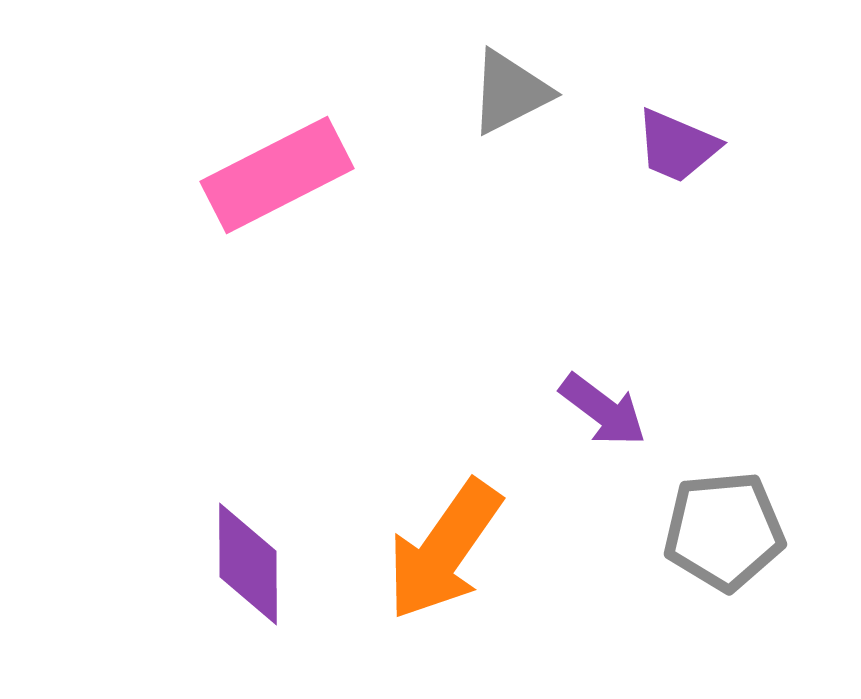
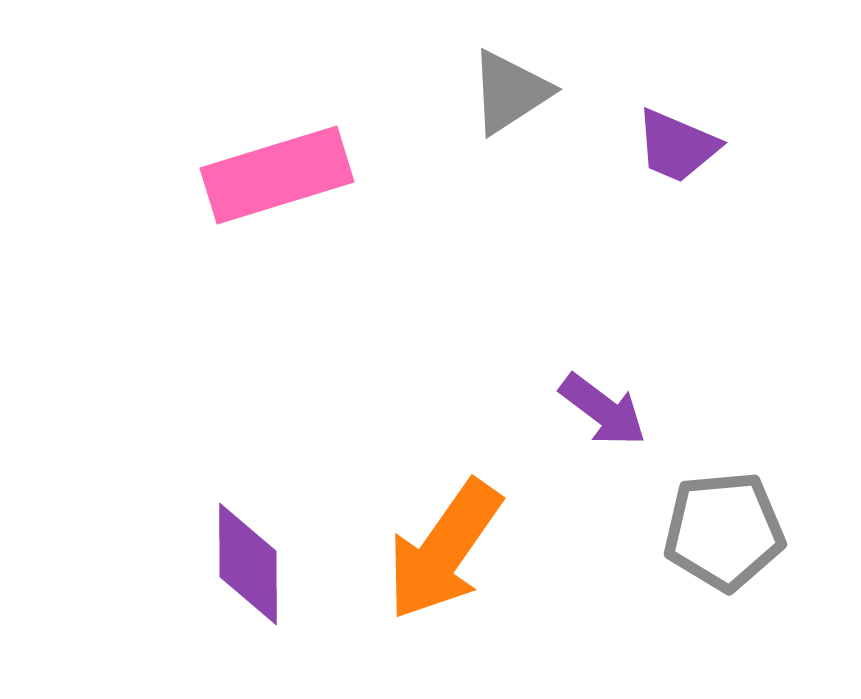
gray triangle: rotated 6 degrees counterclockwise
pink rectangle: rotated 10 degrees clockwise
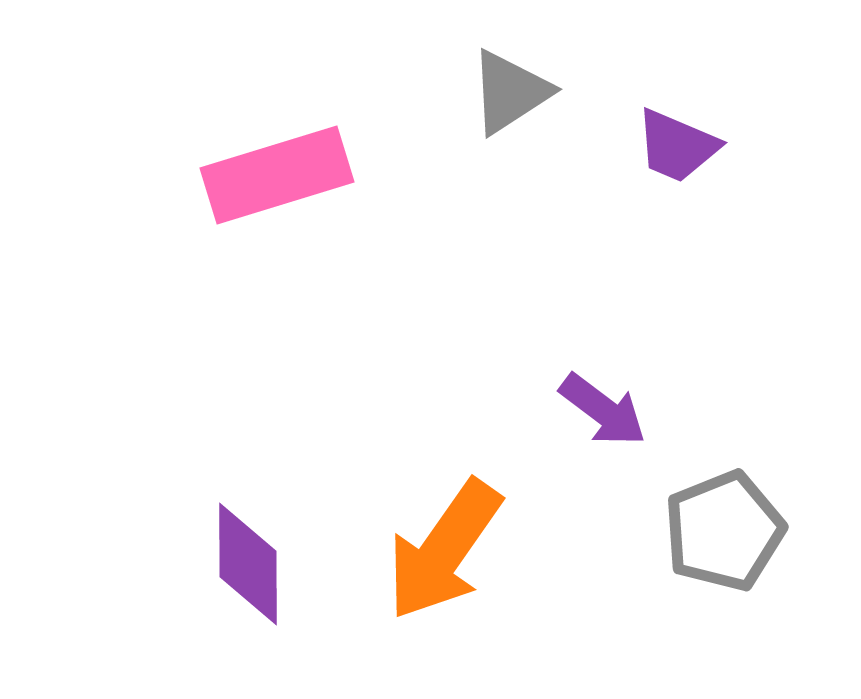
gray pentagon: rotated 17 degrees counterclockwise
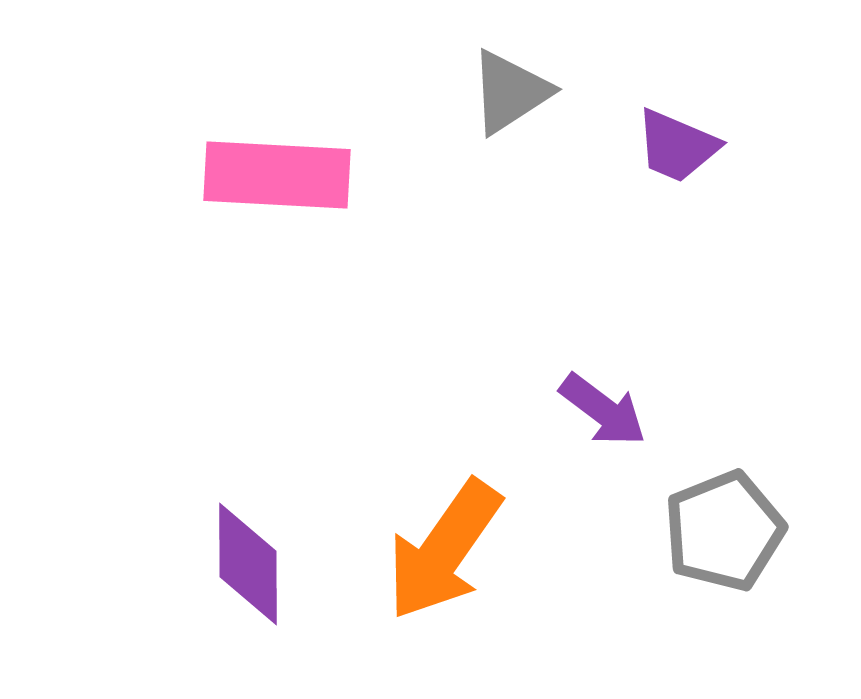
pink rectangle: rotated 20 degrees clockwise
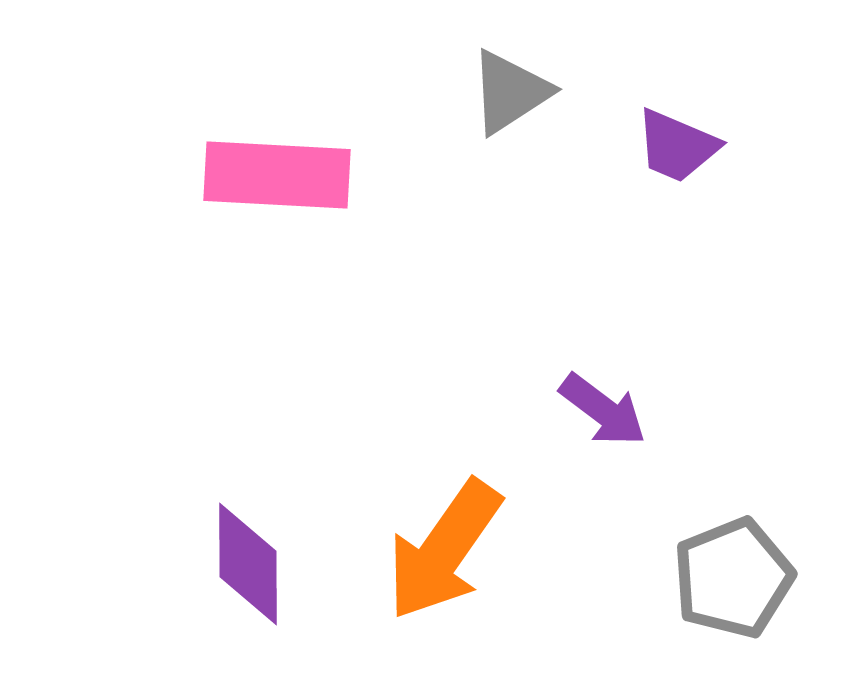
gray pentagon: moved 9 px right, 47 px down
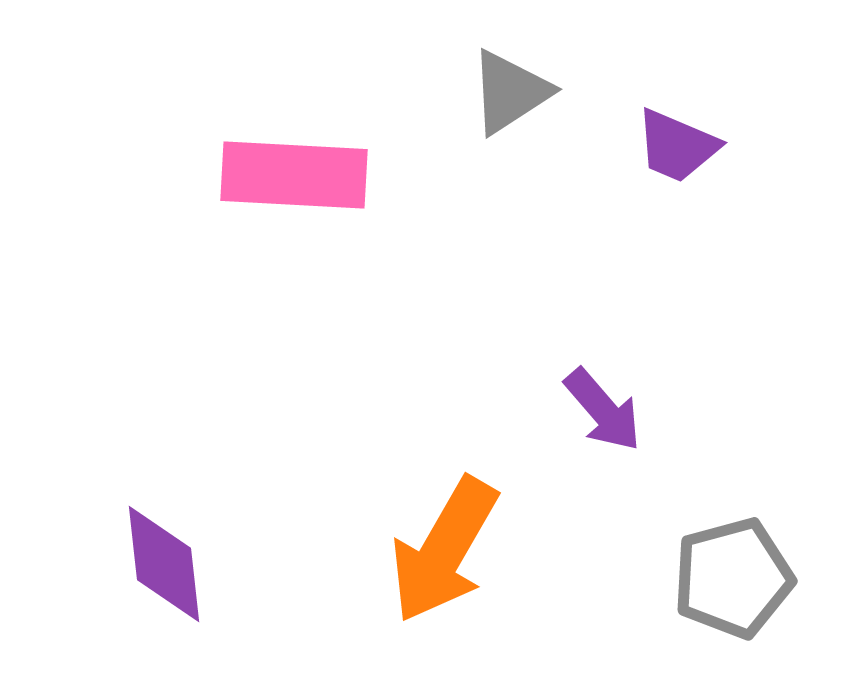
pink rectangle: moved 17 px right
purple arrow: rotated 12 degrees clockwise
orange arrow: rotated 5 degrees counterclockwise
purple diamond: moved 84 px left; rotated 6 degrees counterclockwise
gray pentagon: rotated 7 degrees clockwise
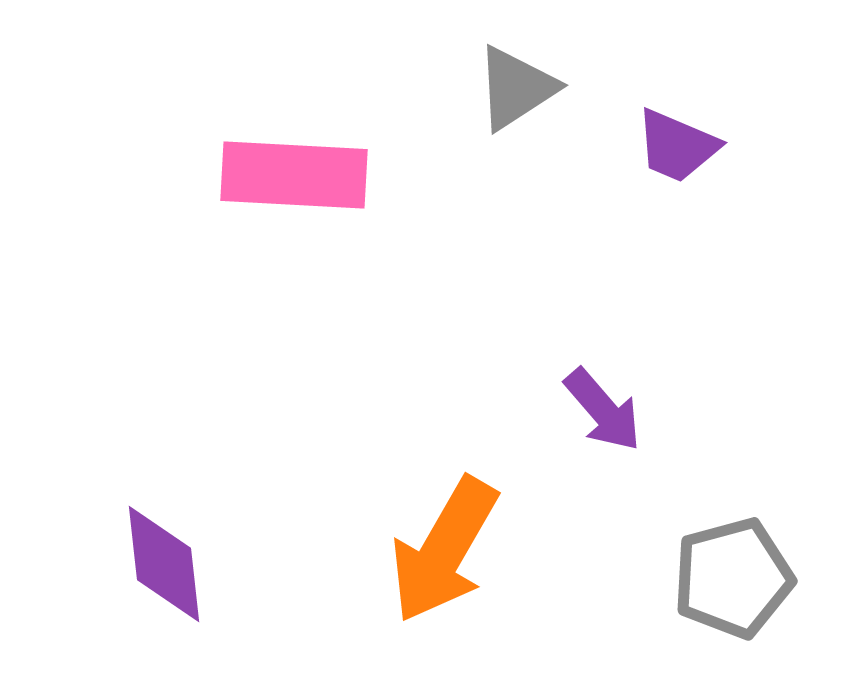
gray triangle: moved 6 px right, 4 px up
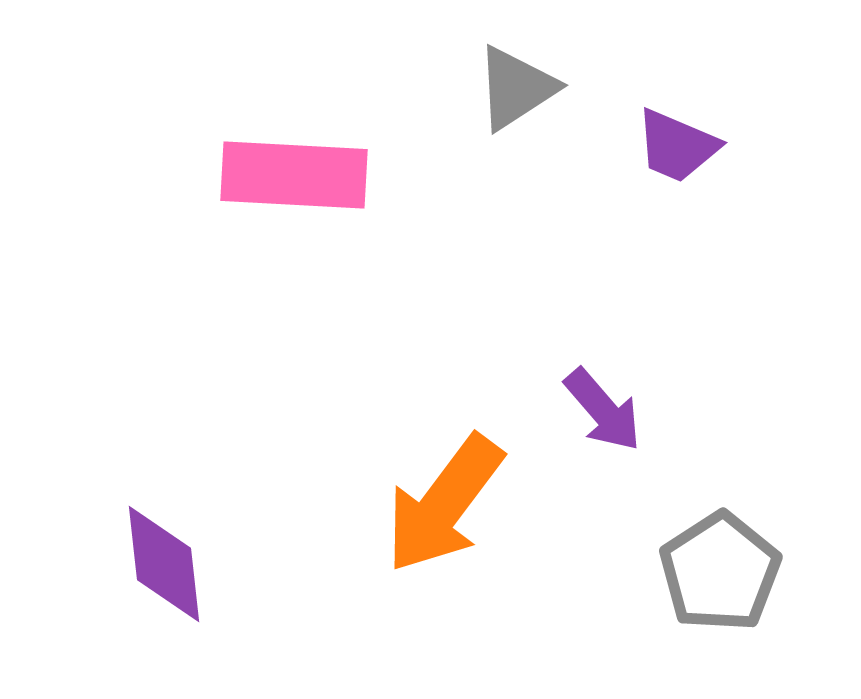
orange arrow: moved 46 px up; rotated 7 degrees clockwise
gray pentagon: moved 13 px left, 6 px up; rotated 18 degrees counterclockwise
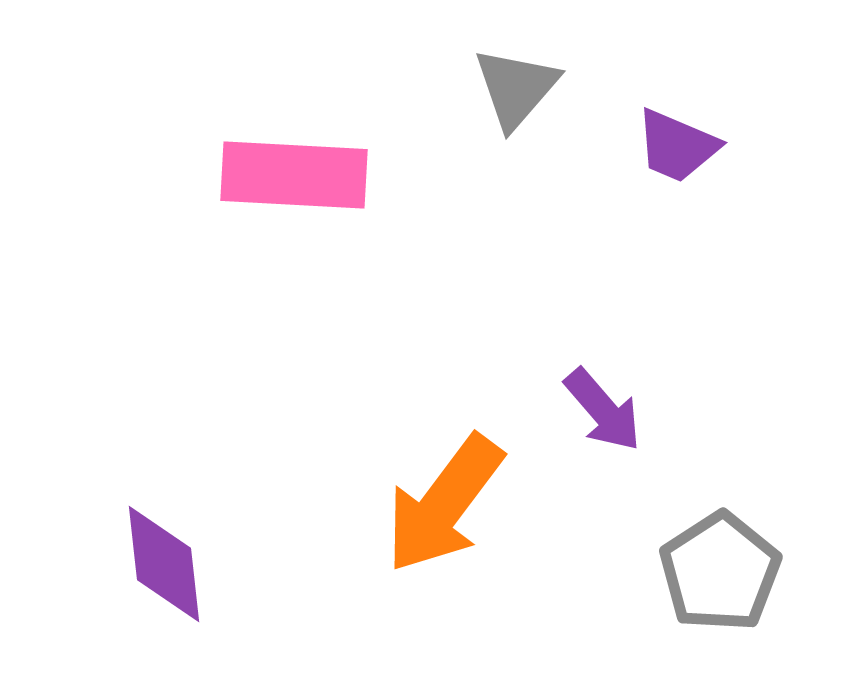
gray triangle: rotated 16 degrees counterclockwise
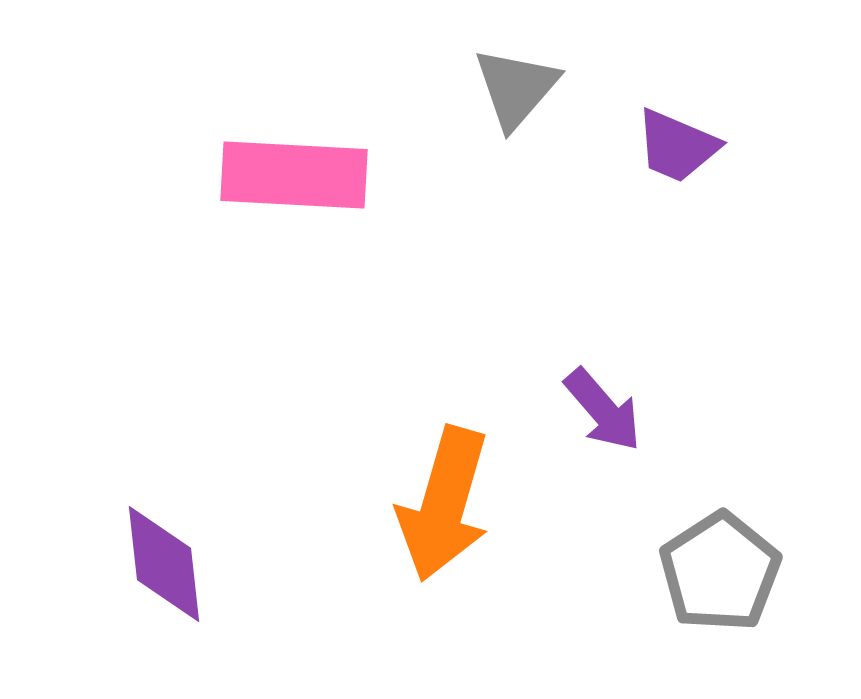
orange arrow: rotated 21 degrees counterclockwise
